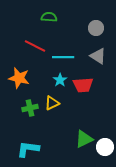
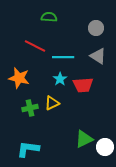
cyan star: moved 1 px up
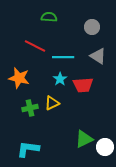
gray circle: moved 4 px left, 1 px up
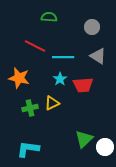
green triangle: rotated 18 degrees counterclockwise
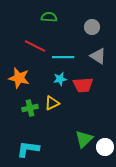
cyan star: rotated 24 degrees clockwise
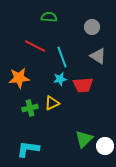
cyan line: moved 1 px left; rotated 70 degrees clockwise
orange star: rotated 20 degrees counterclockwise
white circle: moved 1 px up
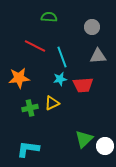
gray triangle: rotated 36 degrees counterclockwise
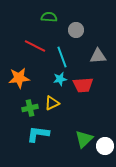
gray circle: moved 16 px left, 3 px down
cyan L-shape: moved 10 px right, 15 px up
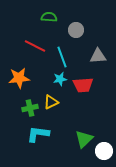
yellow triangle: moved 1 px left, 1 px up
white circle: moved 1 px left, 5 px down
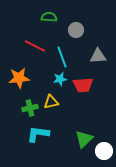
yellow triangle: rotated 14 degrees clockwise
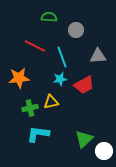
red trapezoid: moved 1 px right; rotated 25 degrees counterclockwise
